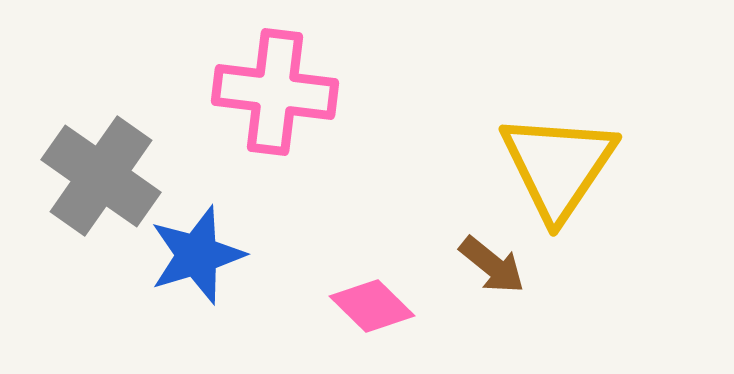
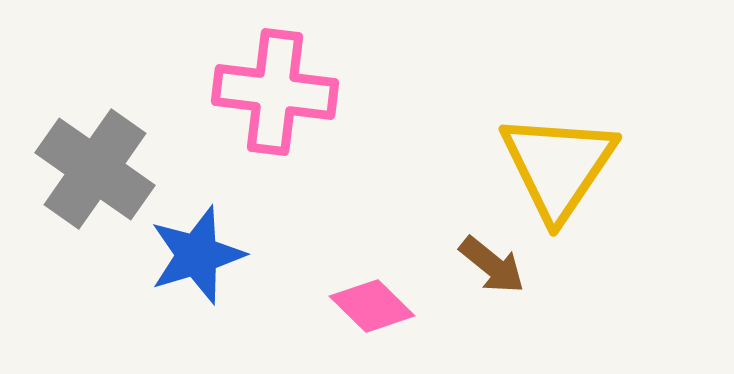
gray cross: moved 6 px left, 7 px up
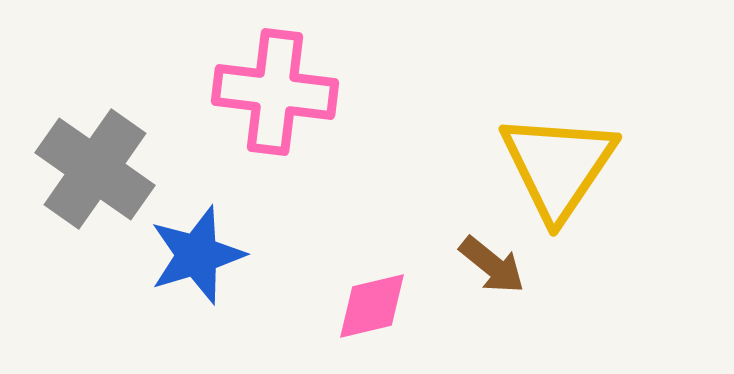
pink diamond: rotated 58 degrees counterclockwise
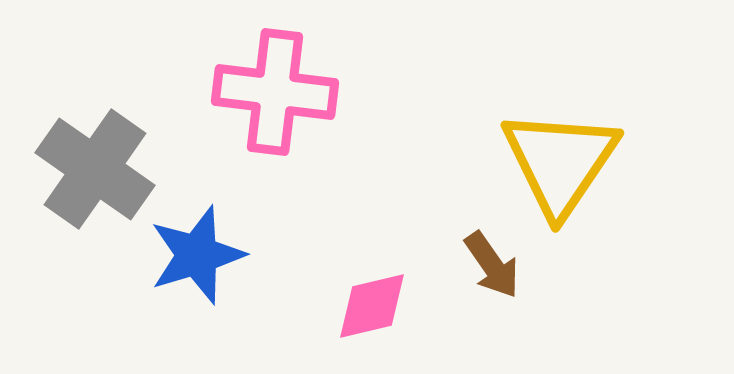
yellow triangle: moved 2 px right, 4 px up
brown arrow: rotated 16 degrees clockwise
